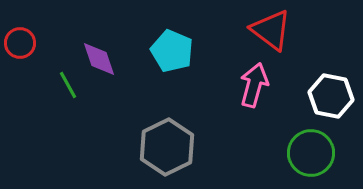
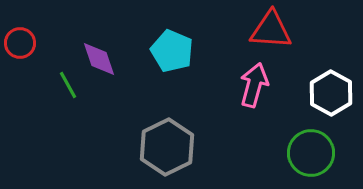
red triangle: rotated 33 degrees counterclockwise
white hexagon: moved 3 px up; rotated 18 degrees clockwise
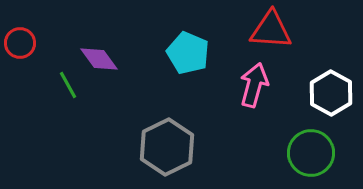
cyan pentagon: moved 16 px right, 2 px down
purple diamond: rotated 18 degrees counterclockwise
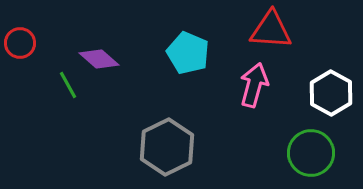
purple diamond: rotated 12 degrees counterclockwise
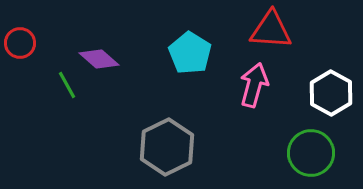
cyan pentagon: moved 2 px right; rotated 9 degrees clockwise
green line: moved 1 px left
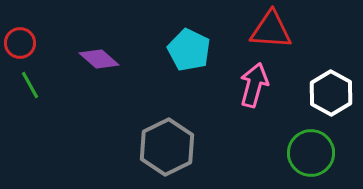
cyan pentagon: moved 1 px left, 3 px up; rotated 6 degrees counterclockwise
green line: moved 37 px left
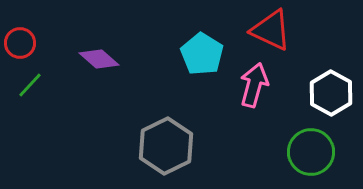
red triangle: rotated 21 degrees clockwise
cyan pentagon: moved 13 px right, 4 px down; rotated 6 degrees clockwise
green line: rotated 72 degrees clockwise
gray hexagon: moved 1 px left, 1 px up
green circle: moved 1 px up
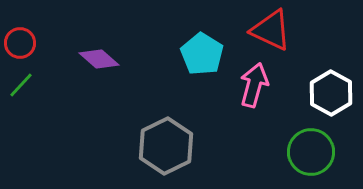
green line: moved 9 px left
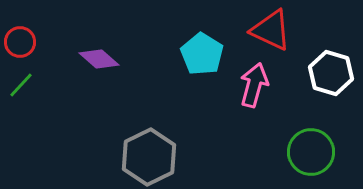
red circle: moved 1 px up
white hexagon: moved 20 px up; rotated 12 degrees counterclockwise
gray hexagon: moved 17 px left, 11 px down
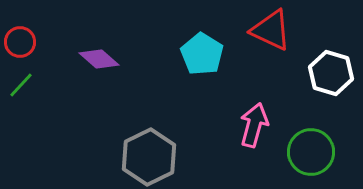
pink arrow: moved 40 px down
